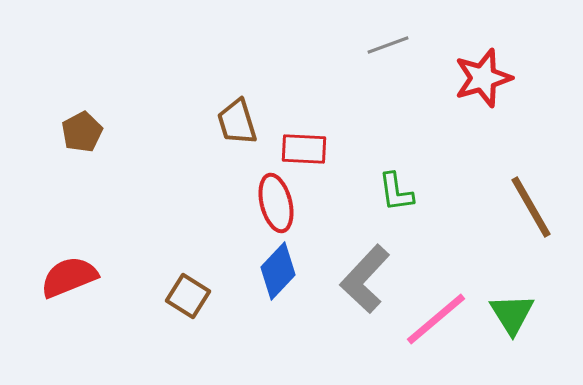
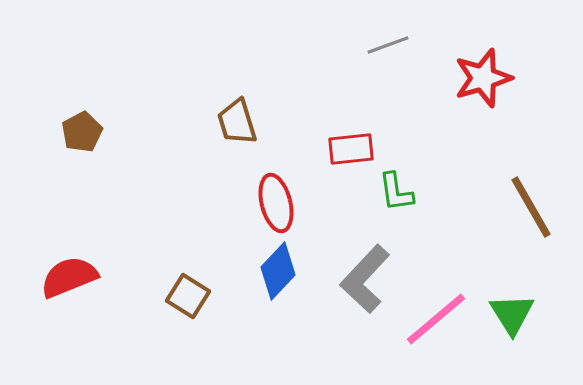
red rectangle: moved 47 px right; rotated 9 degrees counterclockwise
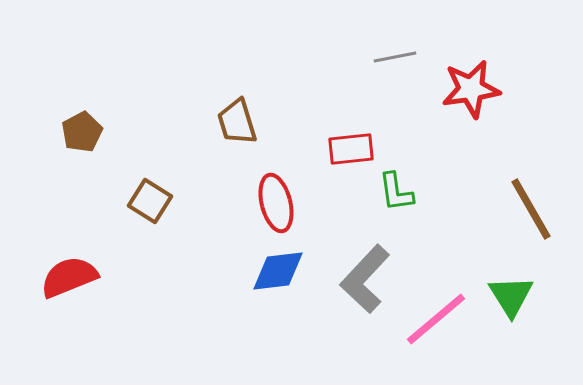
gray line: moved 7 px right, 12 px down; rotated 9 degrees clockwise
red star: moved 12 px left, 11 px down; rotated 8 degrees clockwise
brown line: moved 2 px down
blue diamond: rotated 40 degrees clockwise
brown square: moved 38 px left, 95 px up
green triangle: moved 1 px left, 18 px up
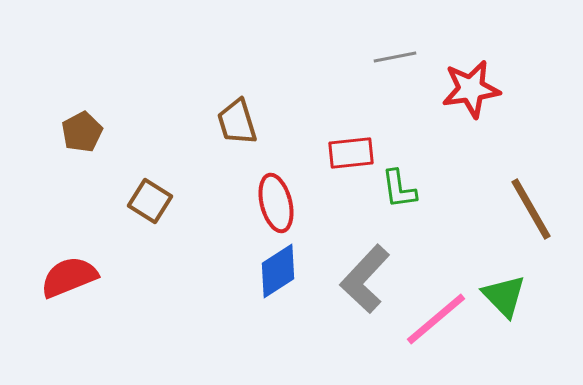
red rectangle: moved 4 px down
green L-shape: moved 3 px right, 3 px up
blue diamond: rotated 26 degrees counterclockwise
green triangle: moved 7 px left; rotated 12 degrees counterclockwise
